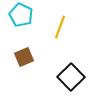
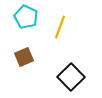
cyan pentagon: moved 5 px right, 2 px down
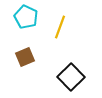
brown square: moved 1 px right
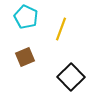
yellow line: moved 1 px right, 2 px down
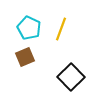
cyan pentagon: moved 3 px right, 11 px down
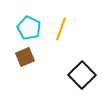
black square: moved 11 px right, 2 px up
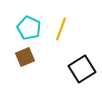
black square: moved 6 px up; rotated 12 degrees clockwise
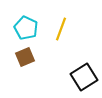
cyan pentagon: moved 3 px left
black square: moved 2 px right, 8 px down
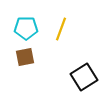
cyan pentagon: rotated 25 degrees counterclockwise
brown square: rotated 12 degrees clockwise
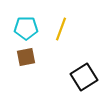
brown square: moved 1 px right
